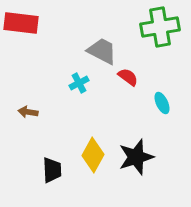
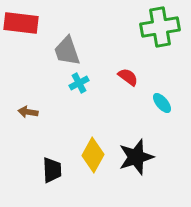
gray trapezoid: moved 35 px left; rotated 136 degrees counterclockwise
cyan ellipse: rotated 15 degrees counterclockwise
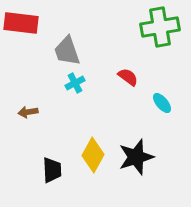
cyan cross: moved 4 px left
brown arrow: rotated 18 degrees counterclockwise
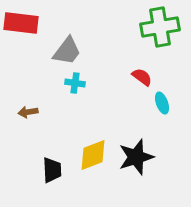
gray trapezoid: rotated 124 degrees counterclockwise
red semicircle: moved 14 px right
cyan cross: rotated 36 degrees clockwise
cyan ellipse: rotated 20 degrees clockwise
yellow diamond: rotated 40 degrees clockwise
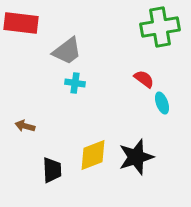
gray trapezoid: rotated 16 degrees clockwise
red semicircle: moved 2 px right, 2 px down
brown arrow: moved 3 px left, 14 px down; rotated 24 degrees clockwise
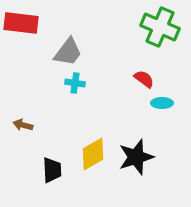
green cross: rotated 33 degrees clockwise
gray trapezoid: moved 1 px right, 1 px down; rotated 16 degrees counterclockwise
cyan ellipse: rotated 70 degrees counterclockwise
brown arrow: moved 2 px left, 1 px up
yellow diamond: moved 1 px up; rotated 8 degrees counterclockwise
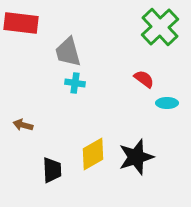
green cross: rotated 24 degrees clockwise
gray trapezoid: rotated 128 degrees clockwise
cyan ellipse: moved 5 px right
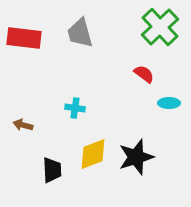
red rectangle: moved 3 px right, 15 px down
gray trapezoid: moved 12 px right, 19 px up
red semicircle: moved 5 px up
cyan cross: moved 25 px down
cyan ellipse: moved 2 px right
yellow diamond: rotated 8 degrees clockwise
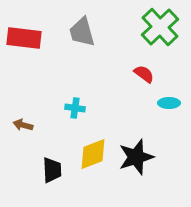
gray trapezoid: moved 2 px right, 1 px up
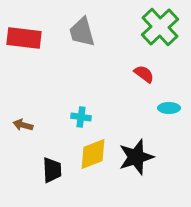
cyan ellipse: moved 5 px down
cyan cross: moved 6 px right, 9 px down
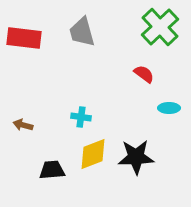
black star: rotated 15 degrees clockwise
black trapezoid: rotated 92 degrees counterclockwise
